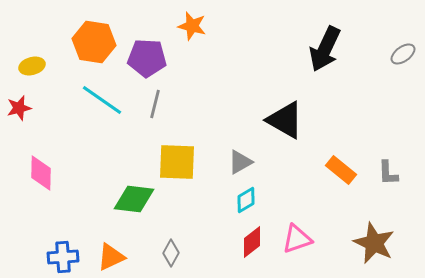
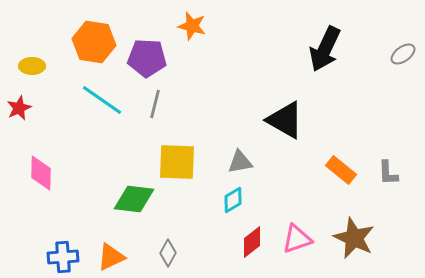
yellow ellipse: rotated 15 degrees clockwise
red star: rotated 10 degrees counterclockwise
gray triangle: rotated 20 degrees clockwise
cyan diamond: moved 13 px left
brown star: moved 20 px left, 5 px up
gray diamond: moved 3 px left
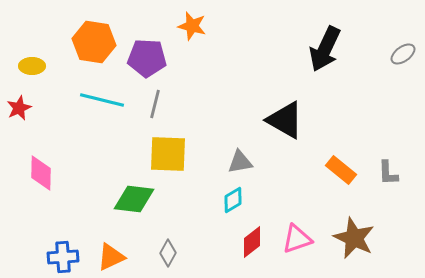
cyan line: rotated 21 degrees counterclockwise
yellow square: moved 9 px left, 8 px up
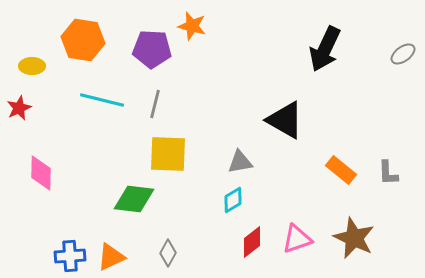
orange hexagon: moved 11 px left, 2 px up
purple pentagon: moved 5 px right, 9 px up
blue cross: moved 7 px right, 1 px up
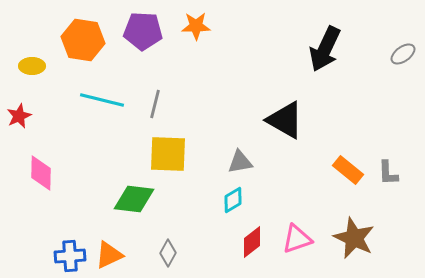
orange star: moved 4 px right; rotated 16 degrees counterclockwise
purple pentagon: moved 9 px left, 18 px up
red star: moved 8 px down
orange rectangle: moved 7 px right
orange triangle: moved 2 px left, 2 px up
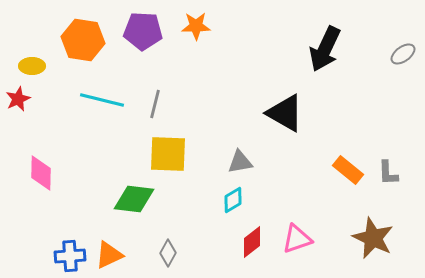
red star: moved 1 px left, 17 px up
black triangle: moved 7 px up
brown star: moved 19 px right
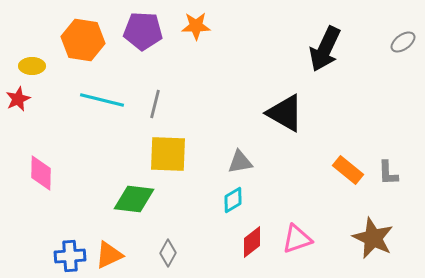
gray ellipse: moved 12 px up
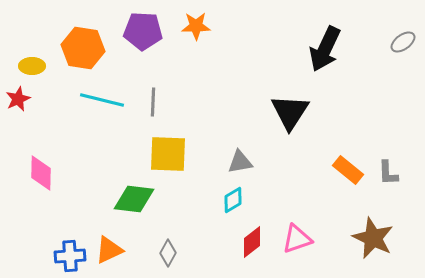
orange hexagon: moved 8 px down
gray line: moved 2 px left, 2 px up; rotated 12 degrees counterclockwise
black triangle: moved 5 px right, 1 px up; rotated 33 degrees clockwise
orange triangle: moved 5 px up
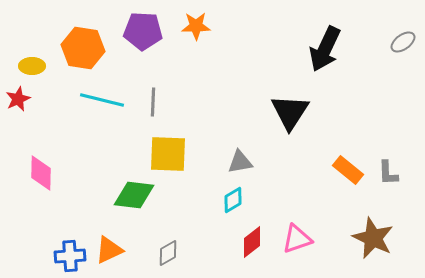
green diamond: moved 4 px up
gray diamond: rotated 32 degrees clockwise
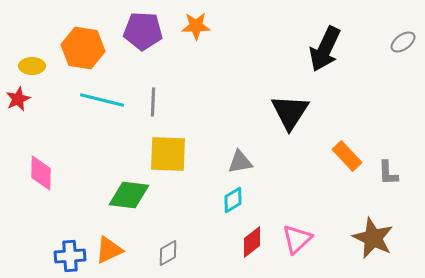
orange rectangle: moved 1 px left, 14 px up; rotated 8 degrees clockwise
green diamond: moved 5 px left
pink triangle: rotated 24 degrees counterclockwise
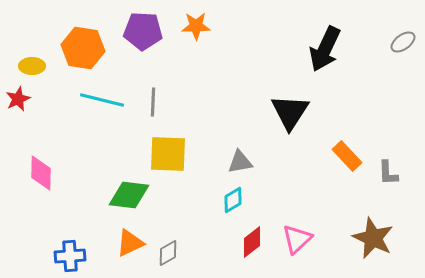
orange triangle: moved 21 px right, 7 px up
